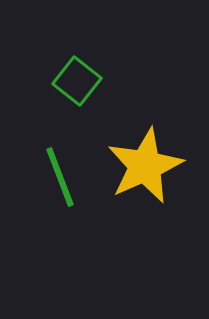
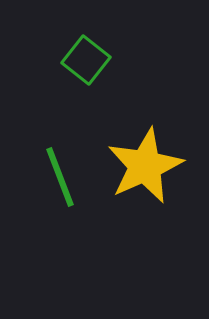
green square: moved 9 px right, 21 px up
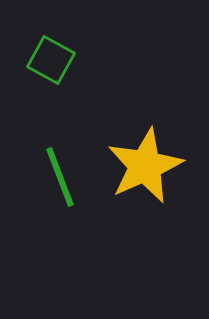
green square: moved 35 px left; rotated 9 degrees counterclockwise
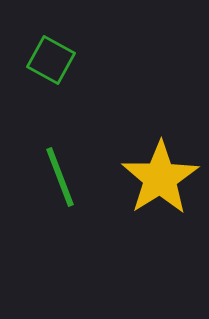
yellow star: moved 15 px right, 12 px down; rotated 8 degrees counterclockwise
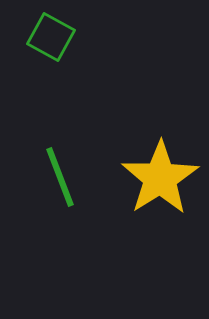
green square: moved 23 px up
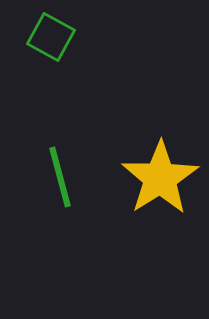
green line: rotated 6 degrees clockwise
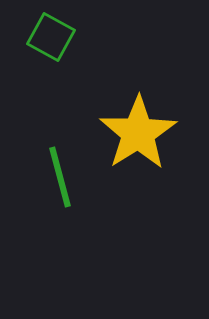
yellow star: moved 22 px left, 45 px up
